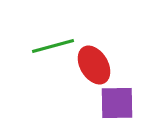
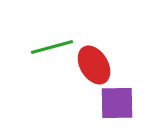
green line: moved 1 px left, 1 px down
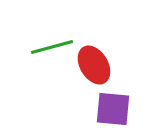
purple square: moved 4 px left, 6 px down; rotated 6 degrees clockwise
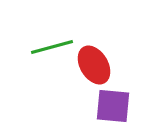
purple square: moved 3 px up
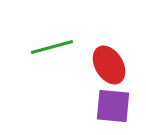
red ellipse: moved 15 px right
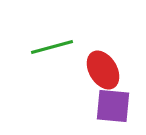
red ellipse: moved 6 px left, 5 px down
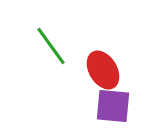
green line: moved 1 px left, 1 px up; rotated 69 degrees clockwise
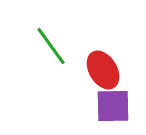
purple square: rotated 6 degrees counterclockwise
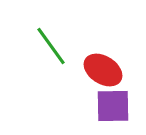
red ellipse: rotated 27 degrees counterclockwise
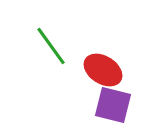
purple square: moved 1 px up; rotated 15 degrees clockwise
